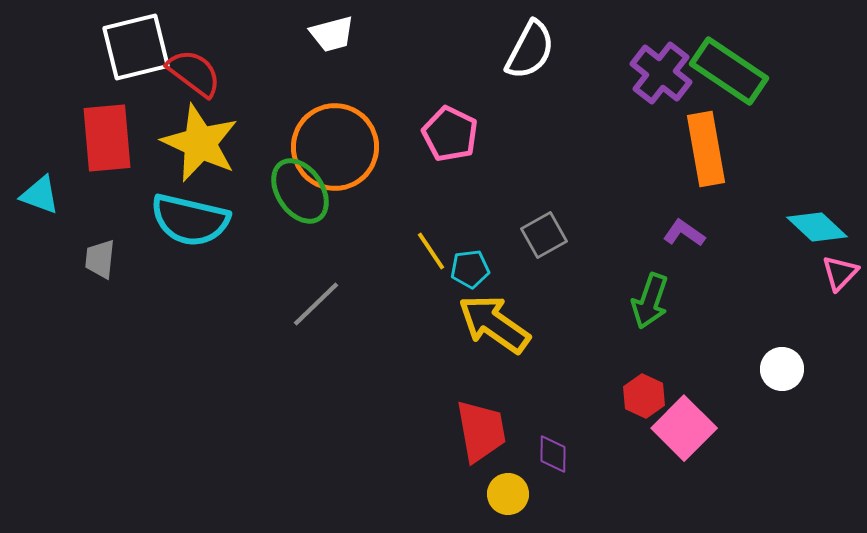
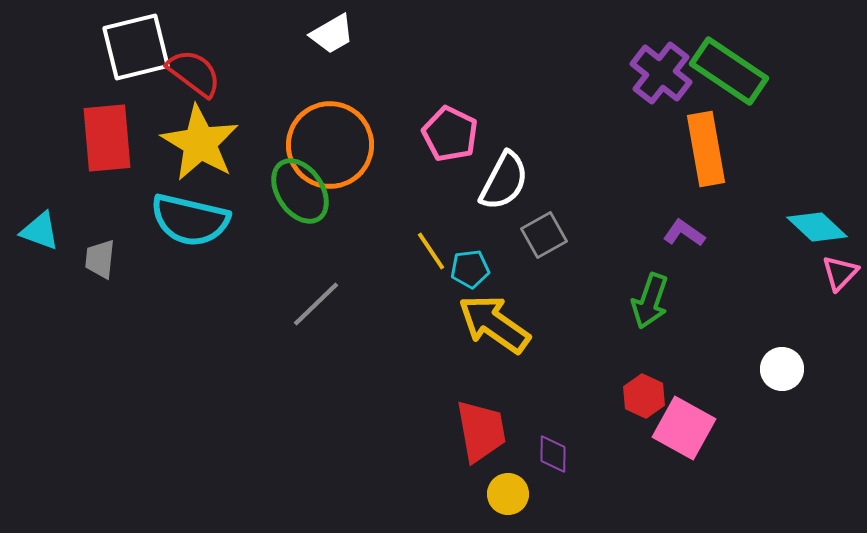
white trapezoid: rotated 15 degrees counterclockwise
white semicircle: moved 26 px left, 131 px down
yellow star: rotated 6 degrees clockwise
orange circle: moved 5 px left, 2 px up
cyan triangle: moved 36 px down
pink square: rotated 16 degrees counterclockwise
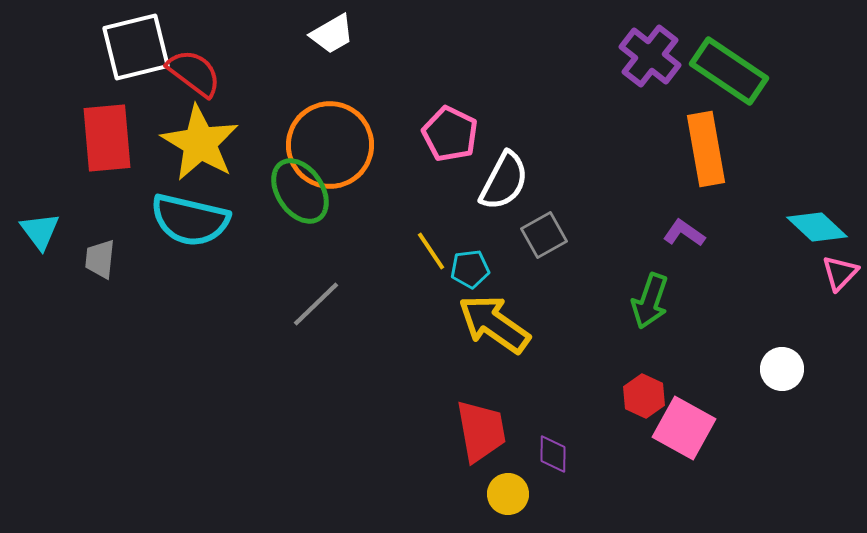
purple cross: moved 11 px left, 17 px up
cyan triangle: rotated 33 degrees clockwise
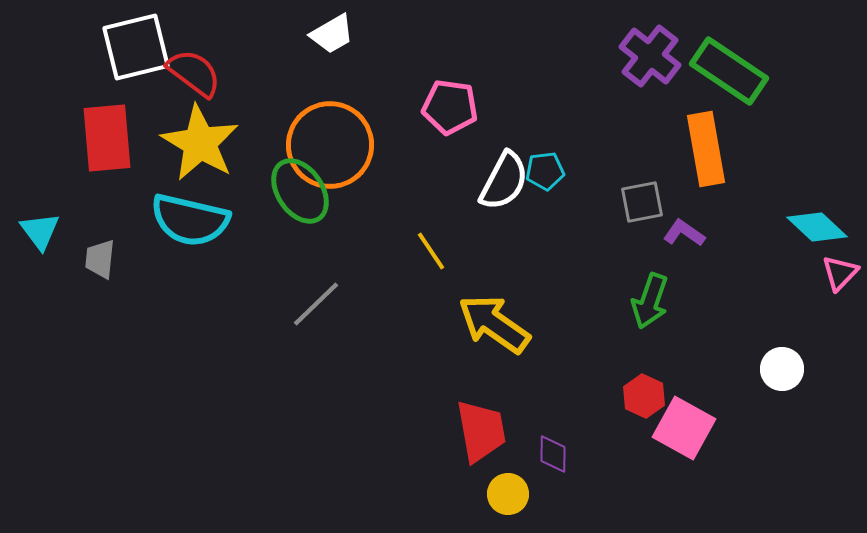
pink pentagon: moved 27 px up; rotated 18 degrees counterclockwise
gray square: moved 98 px right, 33 px up; rotated 18 degrees clockwise
cyan pentagon: moved 75 px right, 98 px up
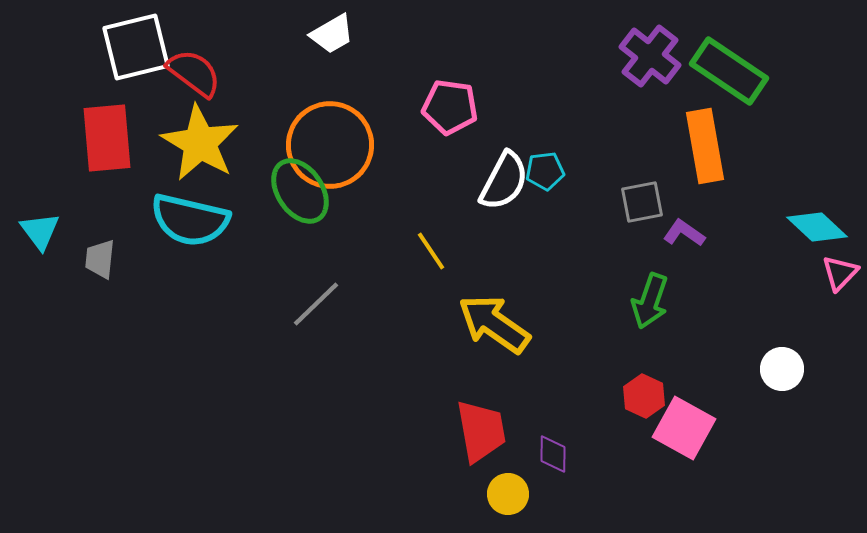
orange rectangle: moved 1 px left, 3 px up
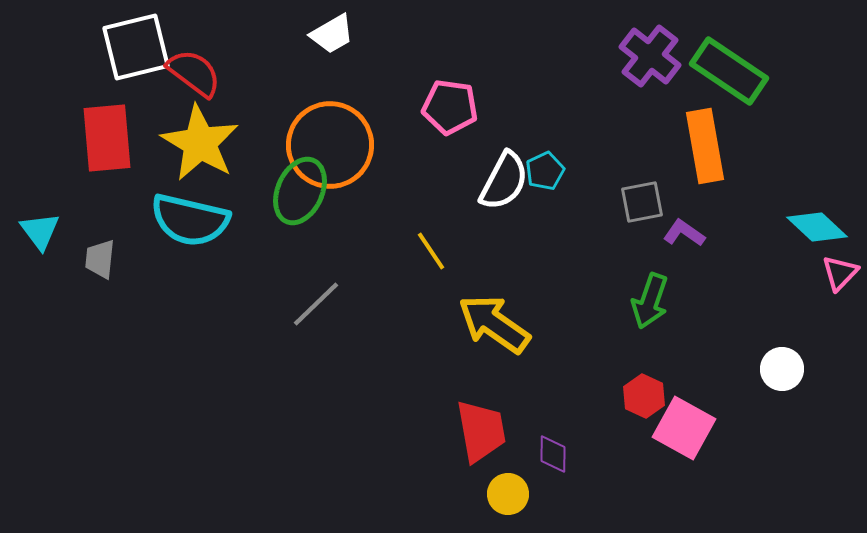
cyan pentagon: rotated 18 degrees counterclockwise
green ellipse: rotated 58 degrees clockwise
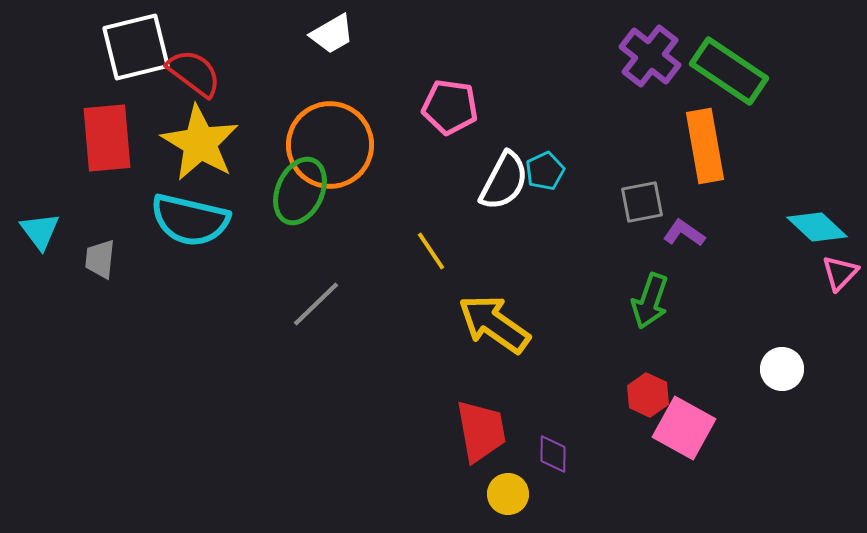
red hexagon: moved 4 px right, 1 px up
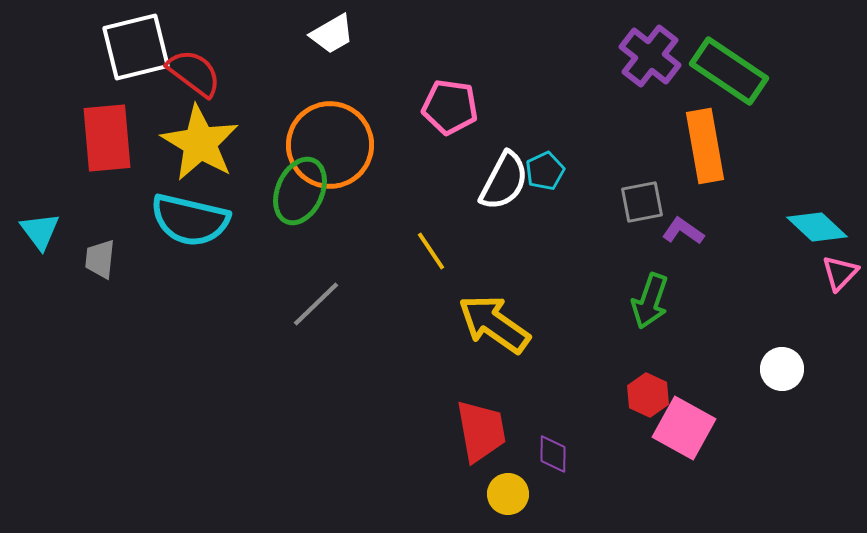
purple L-shape: moved 1 px left, 2 px up
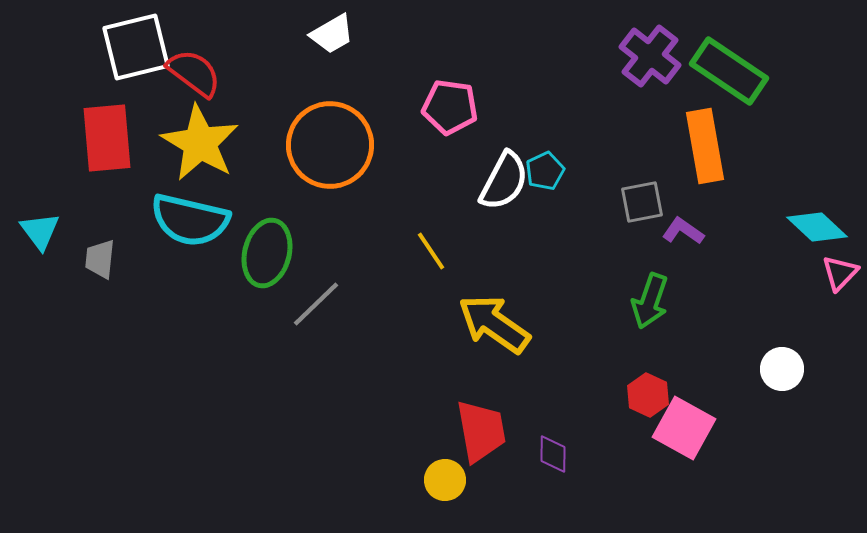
green ellipse: moved 33 px left, 62 px down; rotated 10 degrees counterclockwise
yellow circle: moved 63 px left, 14 px up
